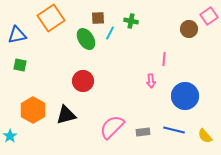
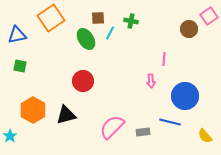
green square: moved 1 px down
blue line: moved 4 px left, 8 px up
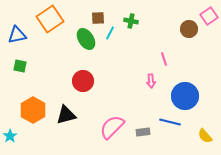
orange square: moved 1 px left, 1 px down
pink line: rotated 24 degrees counterclockwise
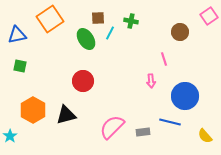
brown circle: moved 9 px left, 3 px down
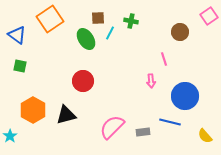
blue triangle: rotated 48 degrees clockwise
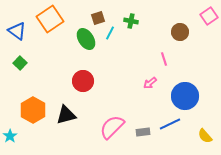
brown square: rotated 16 degrees counterclockwise
blue triangle: moved 4 px up
green square: moved 3 px up; rotated 32 degrees clockwise
pink arrow: moved 1 px left, 2 px down; rotated 56 degrees clockwise
blue line: moved 2 px down; rotated 40 degrees counterclockwise
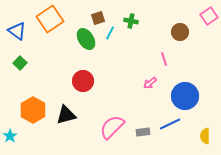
yellow semicircle: rotated 42 degrees clockwise
